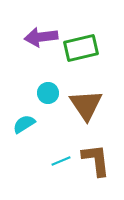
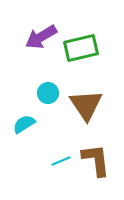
purple arrow: rotated 24 degrees counterclockwise
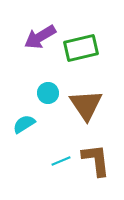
purple arrow: moved 1 px left
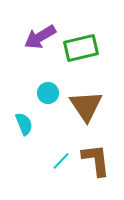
brown triangle: moved 1 px down
cyan semicircle: rotated 100 degrees clockwise
cyan line: rotated 24 degrees counterclockwise
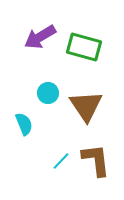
green rectangle: moved 3 px right, 1 px up; rotated 28 degrees clockwise
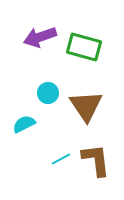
purple arrow: rotated 12 degrees clockwise
cyan semicircle: rotated 95 degrees counterclockwise
cyan line: moved 2 px up; rotated 18 degrees clockwise
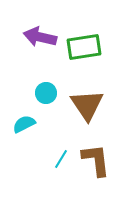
purple arrow: rotated 32 degrees clockwise
green rectangle: rotated 24 degrees counterclockwise
cyan circle: moved 2 px left
brown triangle: moved 1 px right, 1 px up
cyan line: rotated 30 degrees counterclockwise
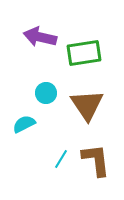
green rectangle: moved 6 px down
